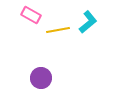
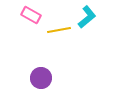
cyan L-shape: moved 1 px left, 5 px up
yellow line: moved 1 px right
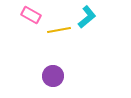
purple circle: moved 12 px right, 2 px up
